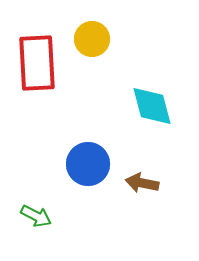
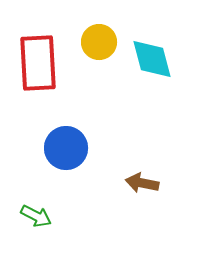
yellow circle: moved 7 px right, 3 px down
red rectangle: moved 1 px right
cyan diamond: moved 47 px up
blue circle: moved 22 px left, 16 px up
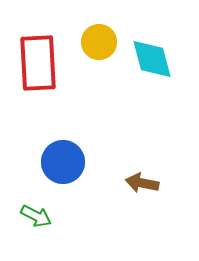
blue circle: moved 3 px left, 14 px down
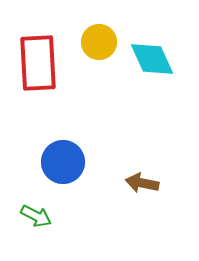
cyan diamond: rotated 9 degrees counterclockwise
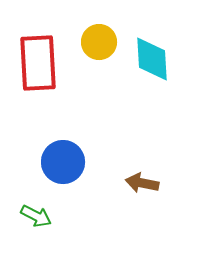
cyan diamond: rotated 21 degrees clockwise
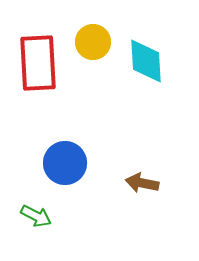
yellow circle: moved 6 px left
cyan diamond: moved 6 px left, 2 px down
blue circle: moved 2 px right, 1 px down
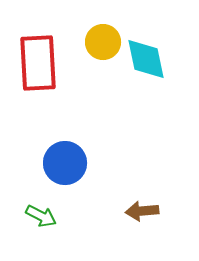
yellow circle: moved 10 px right
cyan diamond: moved 2 px up; rotated 9 degrees counterclockwise
brown arrow: moved 28 px down; rotated 16 degrees counterclockwise
green arrow: moved 5 px right
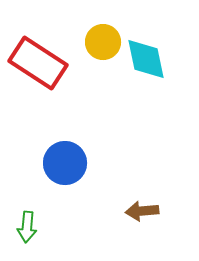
red rectangle: rotated 54 degrees counterclockwise
green arrow: moved 14 px left, 11 px down; rotated 68 degrees clockwise
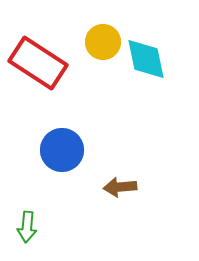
blue circle: moved 3 px left, 13 px up
brown arrow: moved 22 px left, 24 px up
